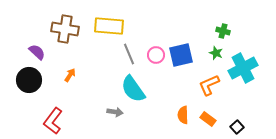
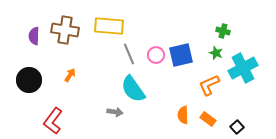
brown cross: moved 1 px down
purple semicircle: moved 3 px left, 16 px up; rotated 132 degrees counterclockwise
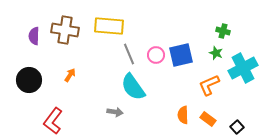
cyan semicircle: moved 2 px up
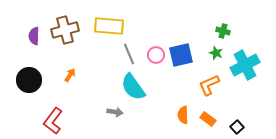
brown cross: rotated 24 degrees counterclockwise
cyan cross: moved 2 px right, 3 px up
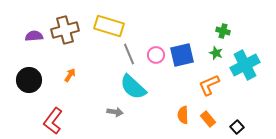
yellow rectangle: rotated 12 degrees clockwise
purple semicircle: rotated 84 degrees clockwise
blue square: moved 1 px right
cyan semicircle: rotated 12 degrees counterclockwise
orange rectangle: rotated 14 degrees clockwise
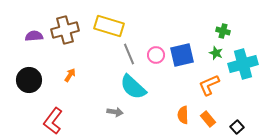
cyan cross: moved 2 px left, 1 px up; rotated 12 degrees clockwise
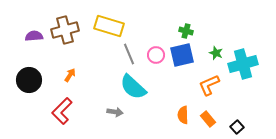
green cross: moved 37 px left
red L-shape: moved 9 px right, 10 px up; rotated 8 degrees clockwise
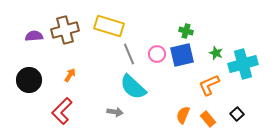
pink circle: moved 1 px right, 1 px up
orange semicircle: rotated 24 degrees clockwise
black square: moved 13 px up
